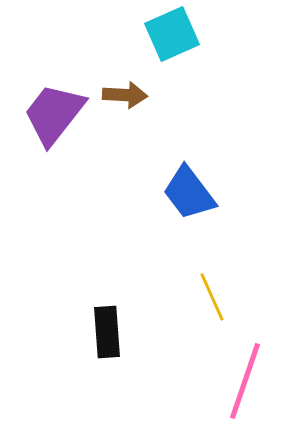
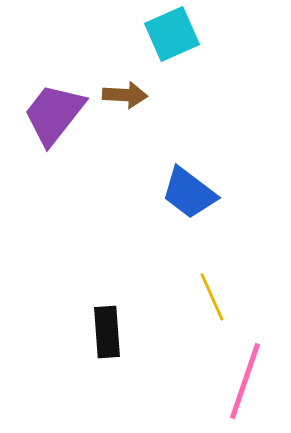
blue trapezoid: rotated 16 degrees counterclockwise
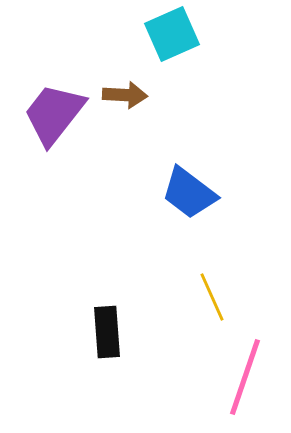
pink line: moved 4 px up
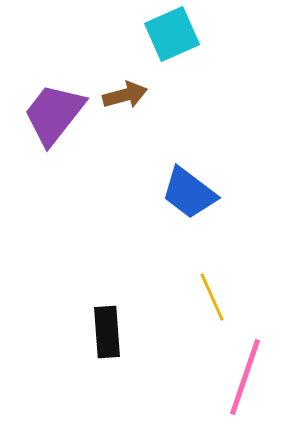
brown arrow: rotated 18 degrees counterclockwise
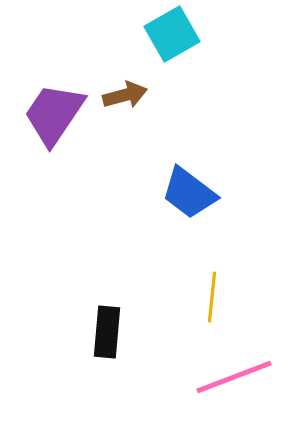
cyan square: rotated 6 degrees counterclockwise
purple trapezoid: rotated 4 degrees counterclockwise
yellow line: rotated 30 degrees clockwise
black rectangle: rotated 9 degrees clockwise
pink line: moved 11 px left; rotated 50 degrees clockwise
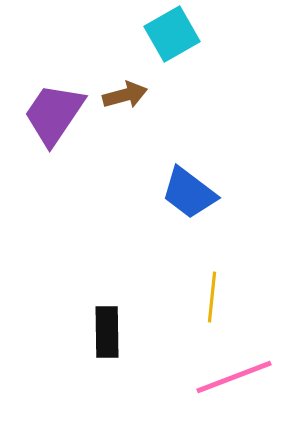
black rectangle: rotated 6 degrees counterclockwise
